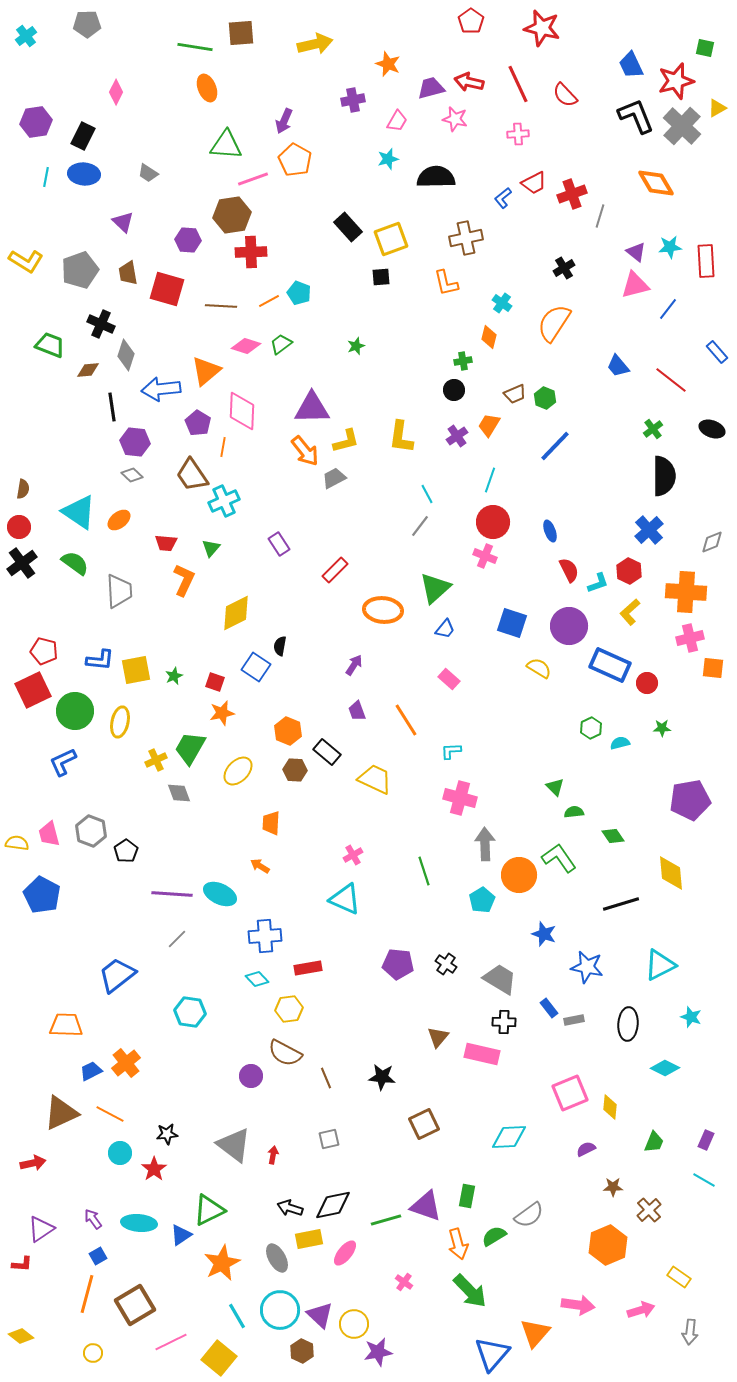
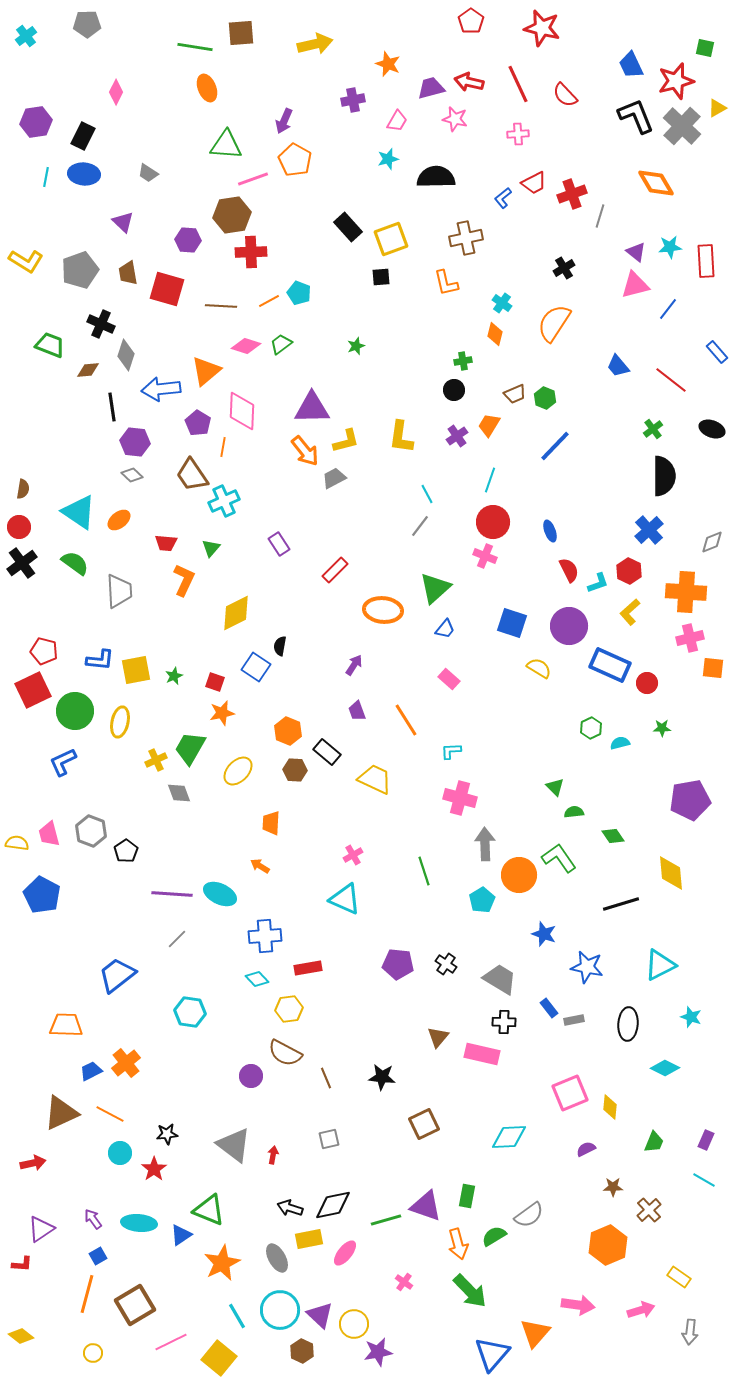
orange diamond at (489, 337): moved 6 px right, 3 px up
green triangle at (209, 1210): rotated 48 degrees clockwise
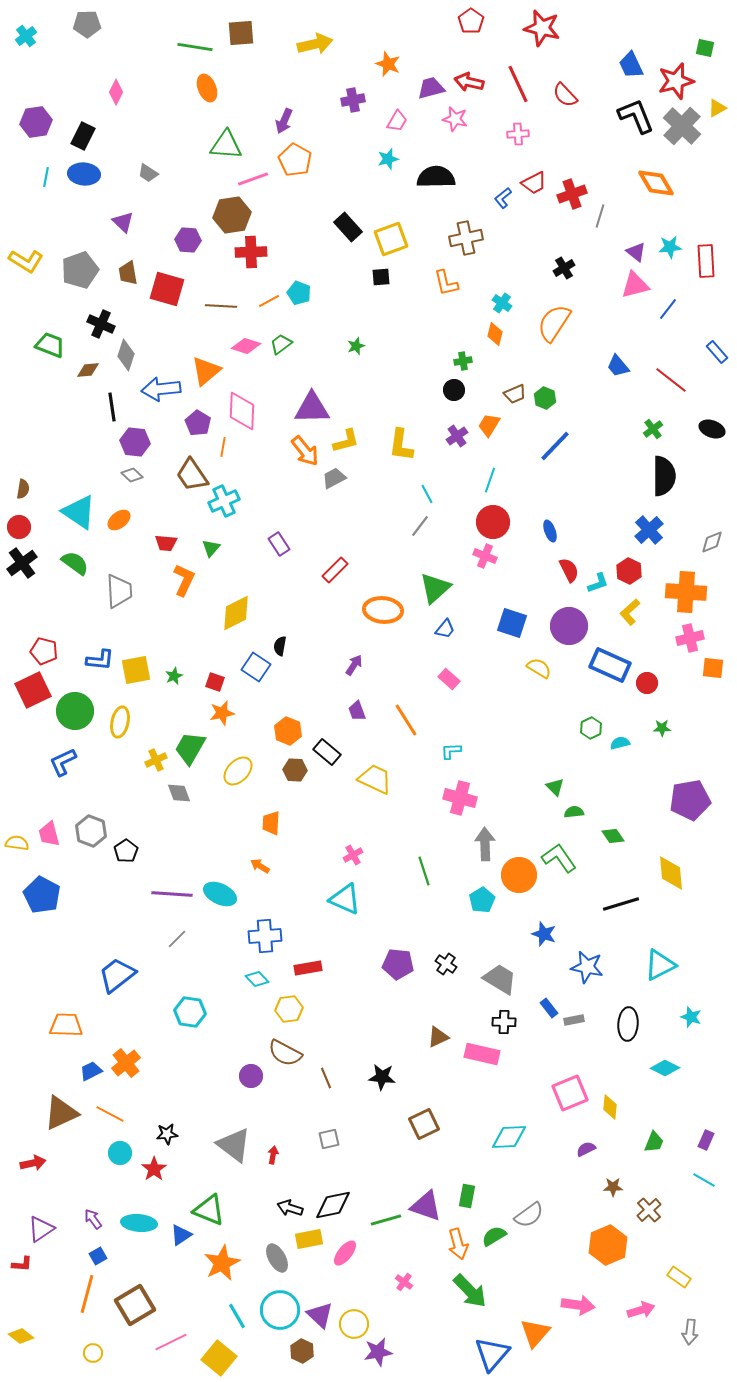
yellow L-shape at (401, 437): moved 8 px down
brown triangle at (438, 1037): rotated 25 degrees clockwise
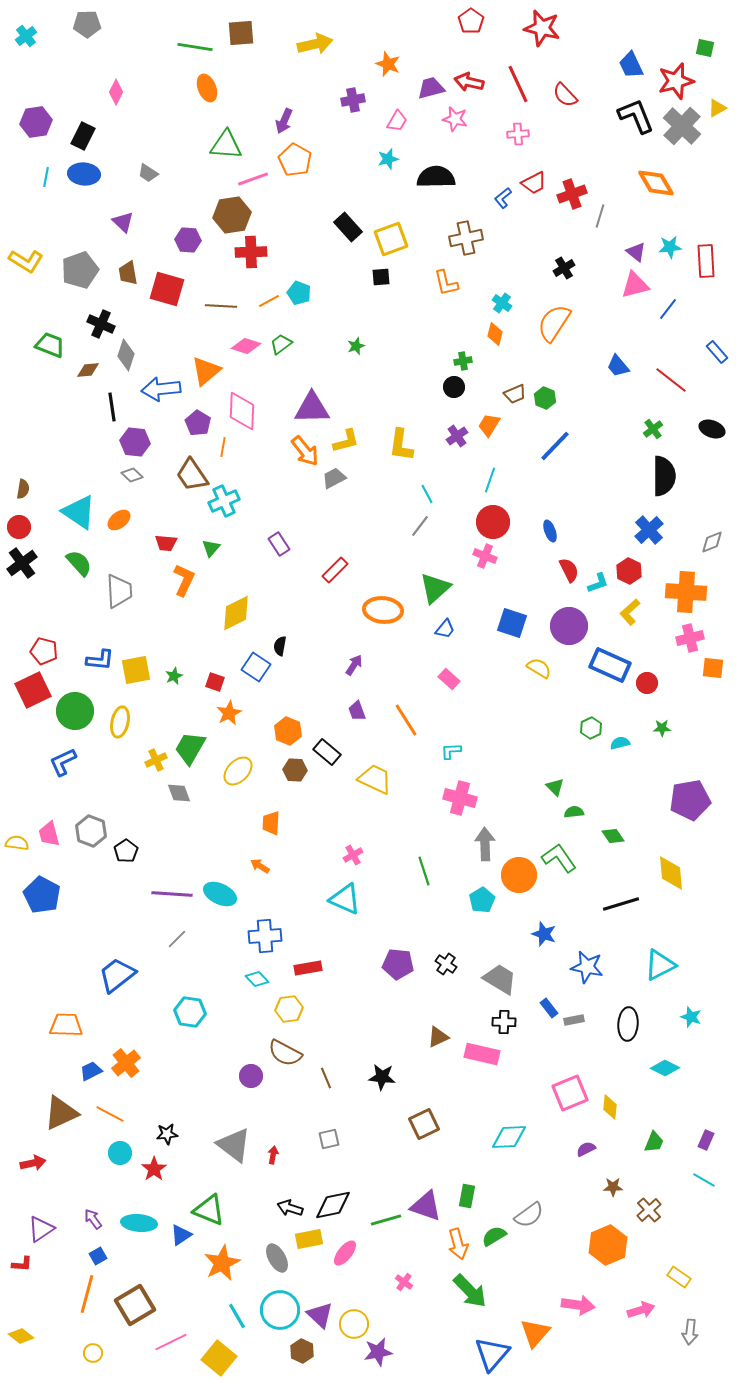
black circle at (454, 390): moved 3 px up
green semicircle at (75, 563): moved 4 px right; rotated 12 degrees clockwise
orange star at (222, 713): moved 7 px right; rotated 15 degrees counterclockwise
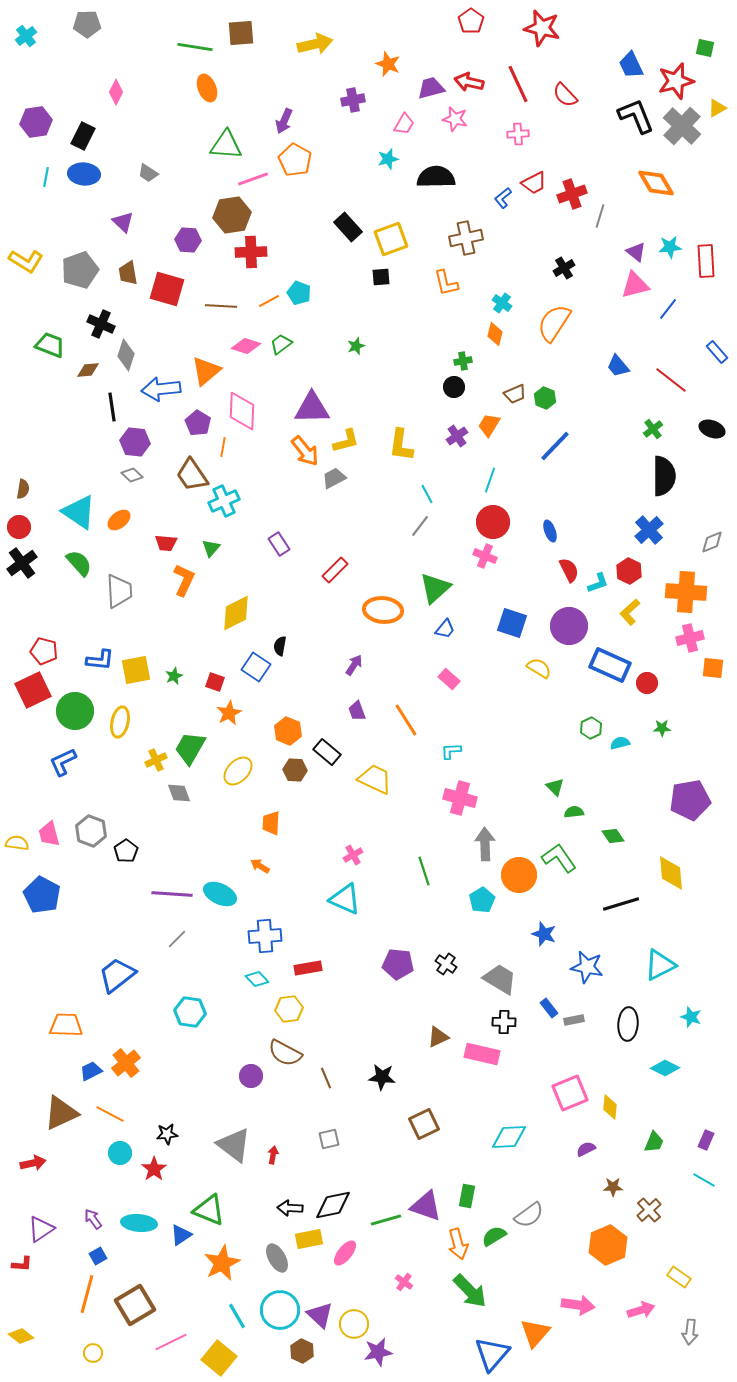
pink trapezoid at (397, 121): moved 7 px right, 3 px down
black arrow at (290, 1208): rotated 15 degrees counterclockwise
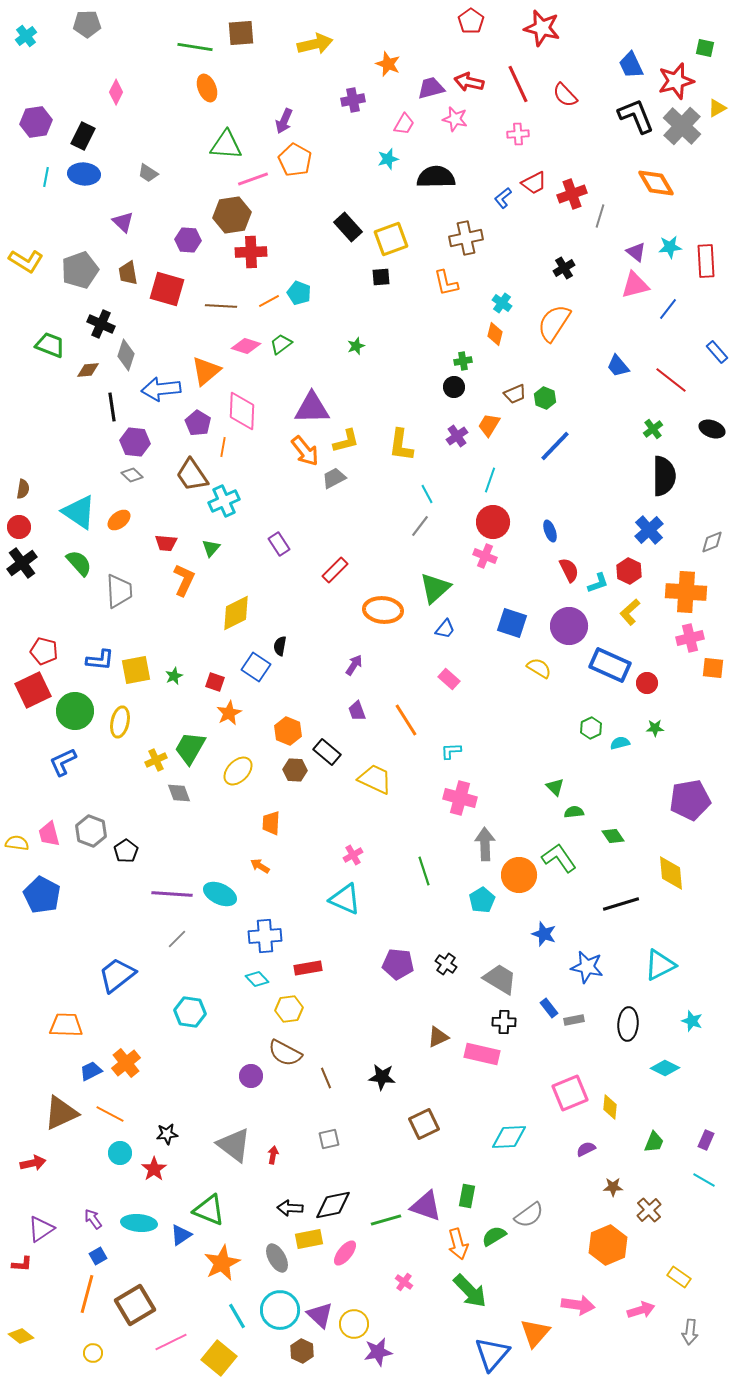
green star at (662, 728): moved 7 px left
cyan star at (691, 1017): moved 1 px right, 4 px down
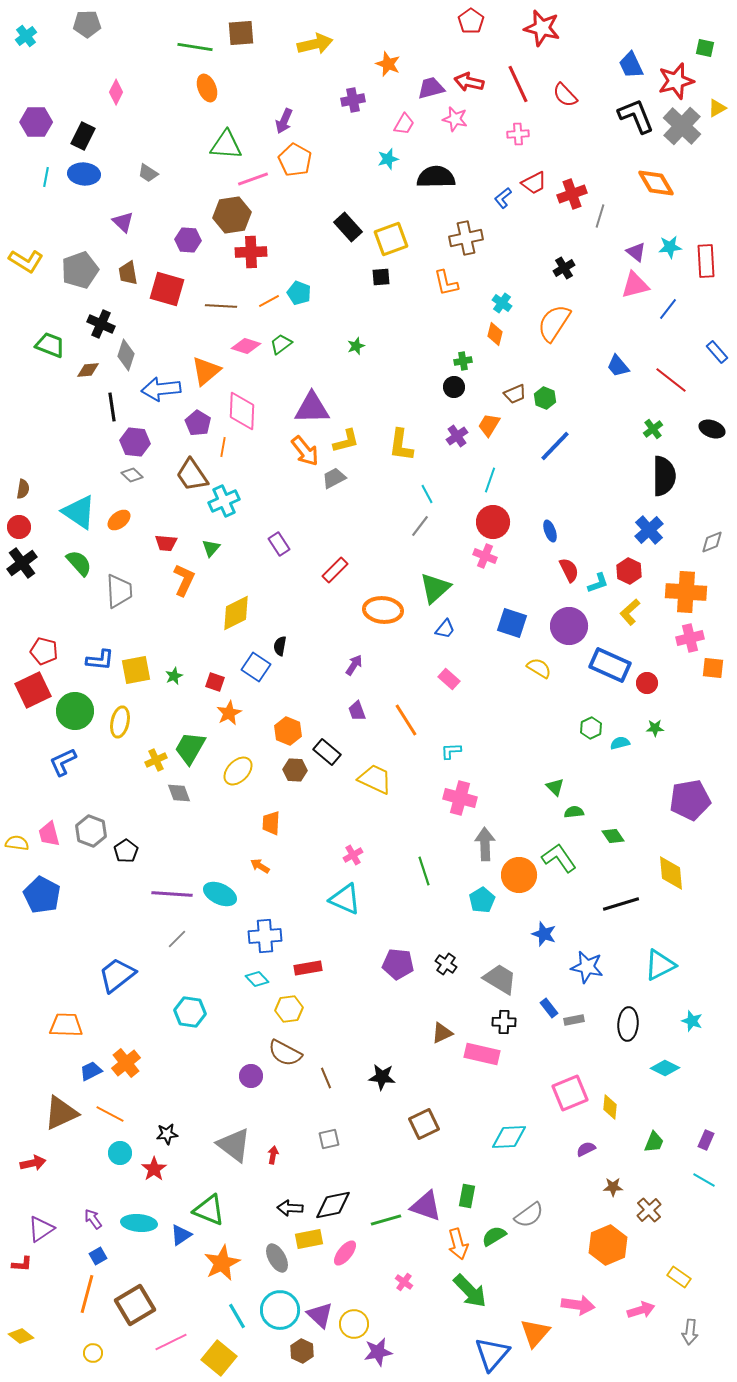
purple hexagon at (36, 122): rotated 8 degrees clockwise
brown triangle at (438, 1037): moved 4 px right, 4 px up
